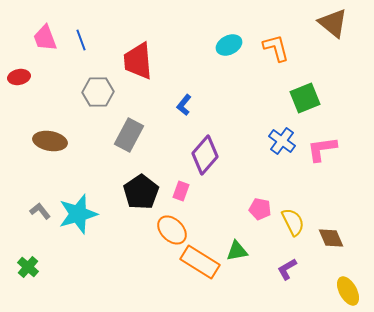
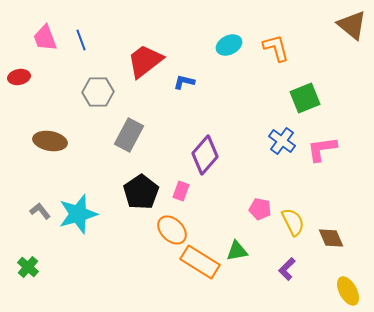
brown triangle: moved 19 px right, 2 px down
red trapezoid: moved 7 px right; rotated 57 degrees clockwise
blue L-shape: moved 23 px up; rotated 65 degrees clockwise
purple L-shape: rotated 15 degrees counterclockwise
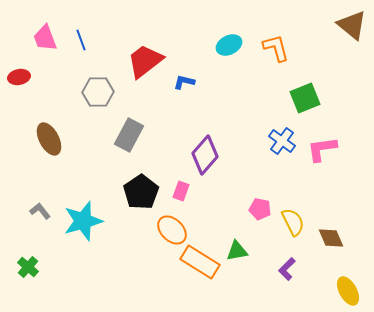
brown ellipse: moved 1 px left, 2 px up; rotated 52 degrees clockwise
cyan star: moved 5 px right, 7 px down
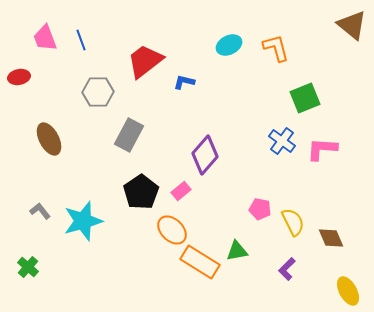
pink L-shape: rotated 12 degrees clockwise
pink rectangle: rotated 30 degrees clockwise
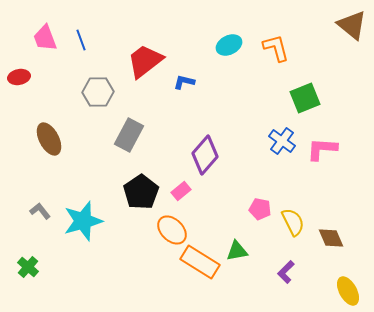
purple L-shape: moved 1 px left, 3 px down
